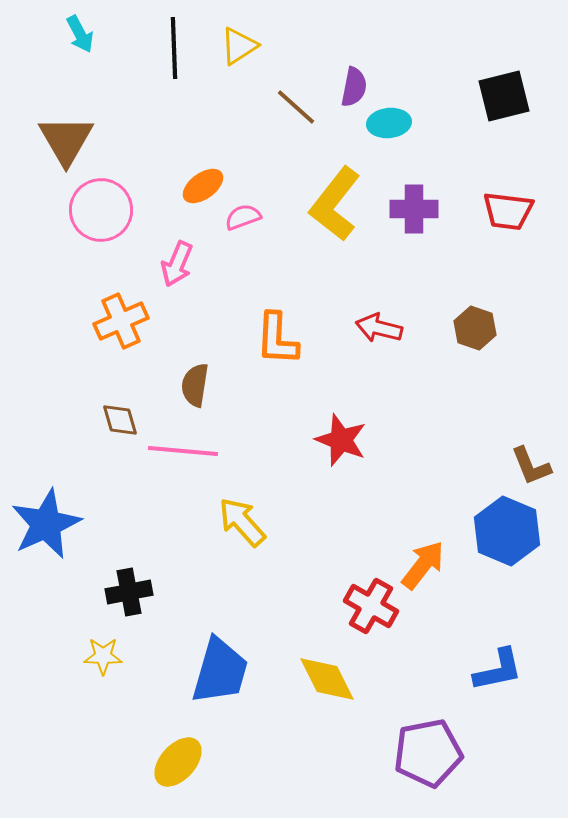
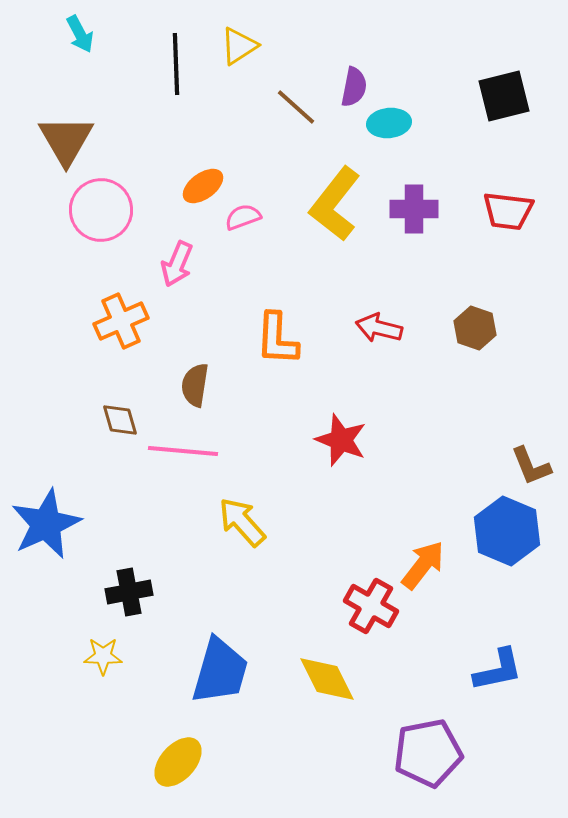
black line: moved 2 px right, 16 px down
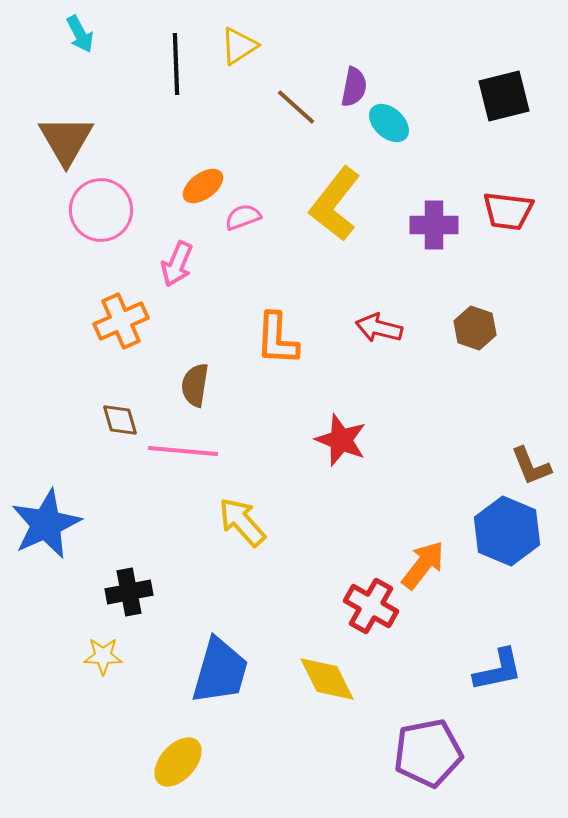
cyan ellipse: rotated 48 degrees clockwise
purple cross: moved 20 px right, 16 px down
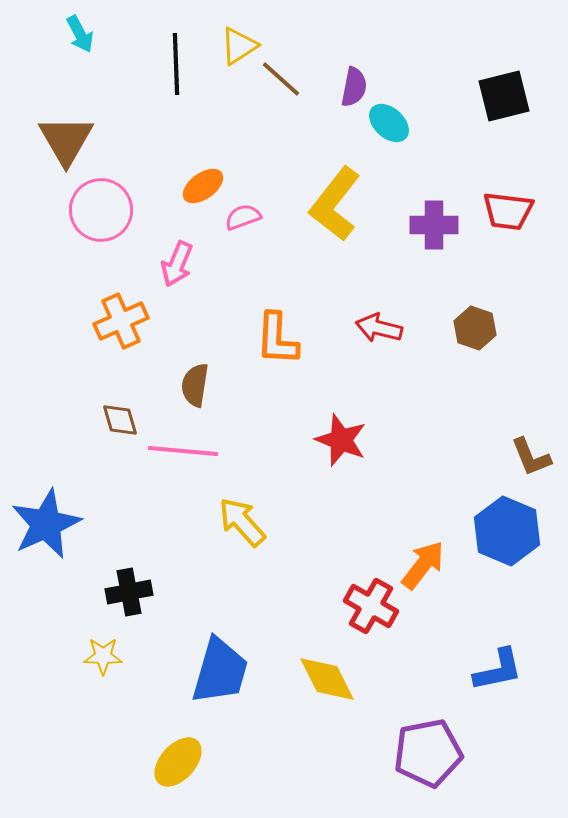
brown line: moved 15 px left, 28 px up
brown L-shape: moved 9 px up
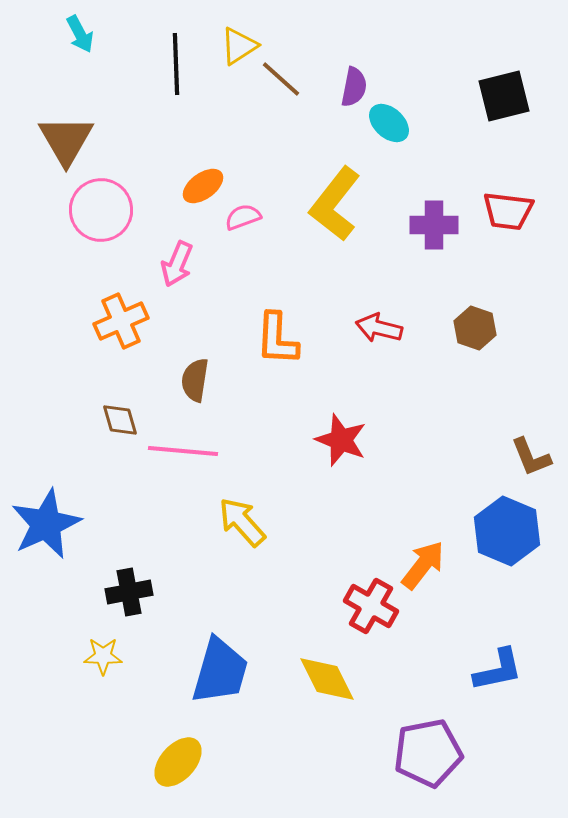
brown semicircle: moved 5 px up
